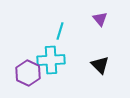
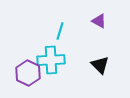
purple triangle: moved 1 px left, 2 px down; rotated 21 degrees counterclockwise
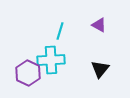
purple triangle: moved 4 px down
black triangle: moved 4 px down; rotated 24 degrees clockwise
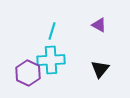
cyan line: moved 8 px left
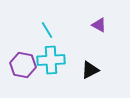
cyan line: moved 5 px left, 1 px up; rotated 48 degrees counterclockwise
black triangle: moved 10 px left, 1 px down; rotated 24 degrees clockwise
purple hexagon: moved 5 px left, 8 px up; rotated 15 degrees counterclockwise
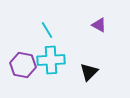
black triangle: moved 1 px left, 2 px down; rotated 18 degrees counterclockwise
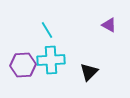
purple triangle: moved 10 px right
purple hexagon: rotated 15 degrees counterclockwise
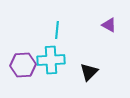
cyan line: moved 10 px right; rotated 36 degrees clockwise
